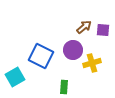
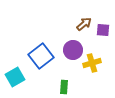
brown arrow: moved 3 px up
blue square: rotated 25 degrees clockwise
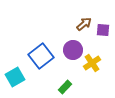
yellow cross: rotated 18 degrees counterclockwise
green rectangle: moved 1 px right; rotated 40 degrees clockwise
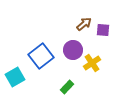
green rectangle: moved 2 px right
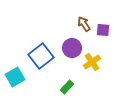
brown arrow: rotated 84 degrees counterclockwise
purple circle: moved 1 px left, 2 px up
yellow cross: moved 1 px up
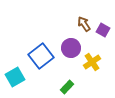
purple square: rotated 24 degrees clockwise
purple circle: moved 1 px left
